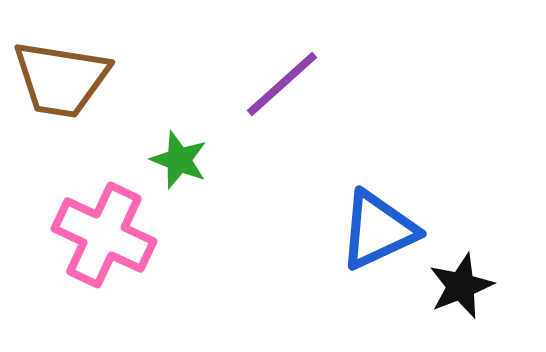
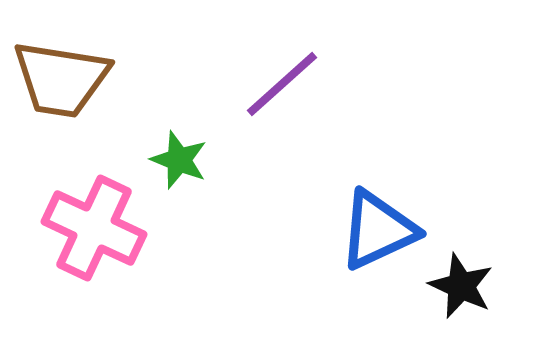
pink cross: moved 10 px left, 7 px up
black star: rotated 26 degrees counterclockwise
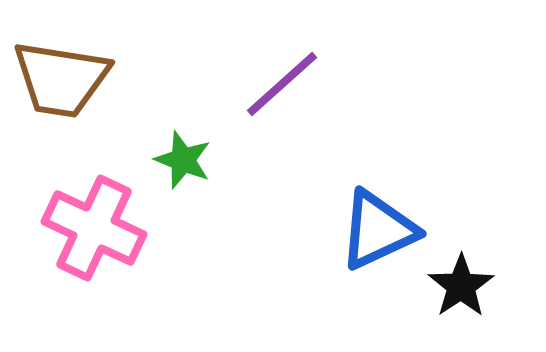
green star: moved 4 px right
black star: rotated 14 degrees clockwise
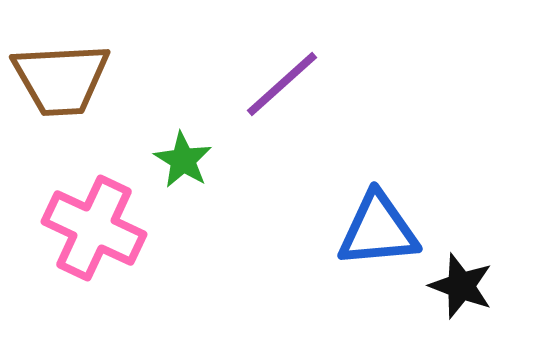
brown trapezoid: rotated 12 degrees counterclockwise
green star: rotated 10 degrees clockwise
blue triangle: rotated 20 degrees clockwise
black star: rotated 18 degrees counterclockwise
